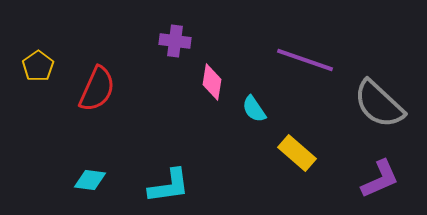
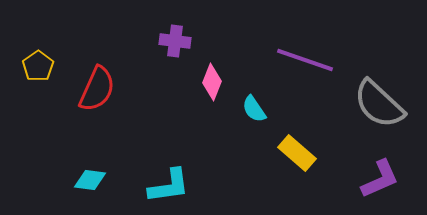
pink diamond: rotated 12 degrees clockwise
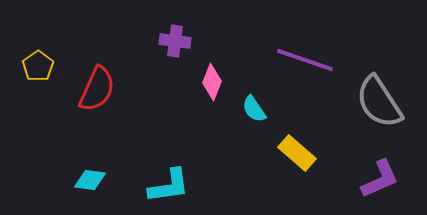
gray semicircle: moved 2 px up; rotated 14 degrees clockwise
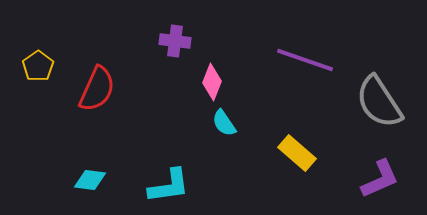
cyan semicircle: moved 30 px left, 14 px down
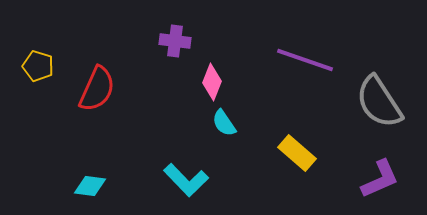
yellow pentagon: rotated 20 degrees counterclockwise
cyan diamond: moved 6 px down
cyan L-shape: moved 17 px right, 6 px up; rotated 54 degrees clockwise
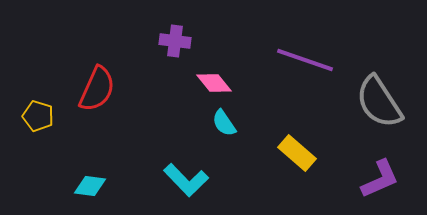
yellow pentagon: moved 50 px down
pink diamond: moved 2 px right, 1 px down; rotated 60 degrees counterclockwise
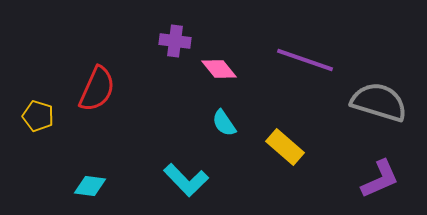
pink diamond: moved 5 px right, 14 px up
gray semicircle: rotated 140 degrees clockwise
yellow rectangle: moved 12 px left, 6 px up
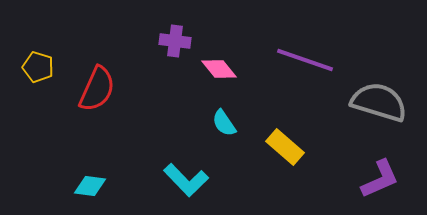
yellow pentagon: moved 49 px up
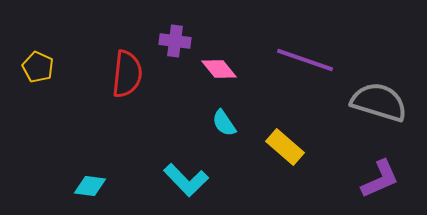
yellow pentagon: rotated 8 degrees clockwise
red semicircle: moved 30 px right, 15 px up; rotated 18 degrees counterclockwise
